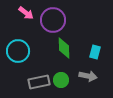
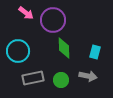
gray rectangle: moved 6 px left, 4 px up
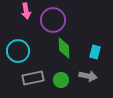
pink arrow: moved 2 px up; rotated 42 degrees clockwise
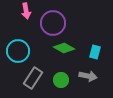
purple circle: moved 3 px down
green diamond: rotated 60 degrees counterclockwise
gray rectangle: rotated 45 degrees counterclockwise
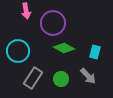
gray arrow: rotated 36 degrees clockwise
green circle: moved 1 px up
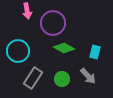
pink arrow: moved 1 px right
green circle: moved 1 px right
